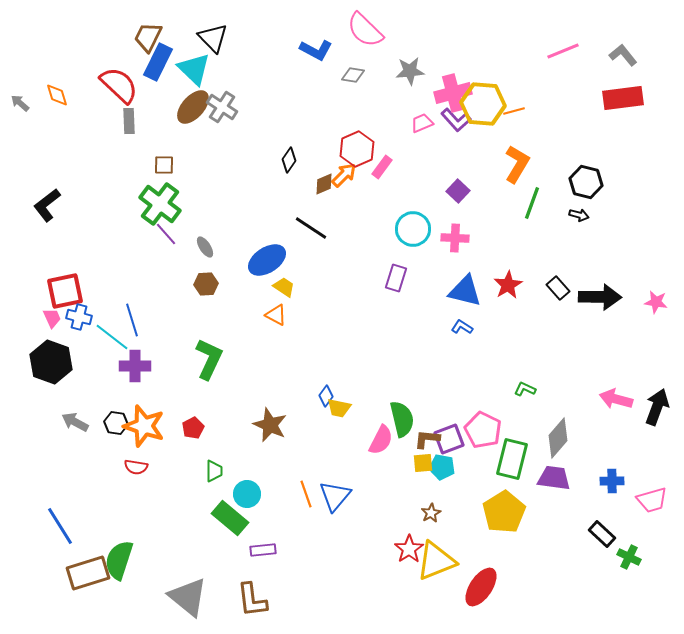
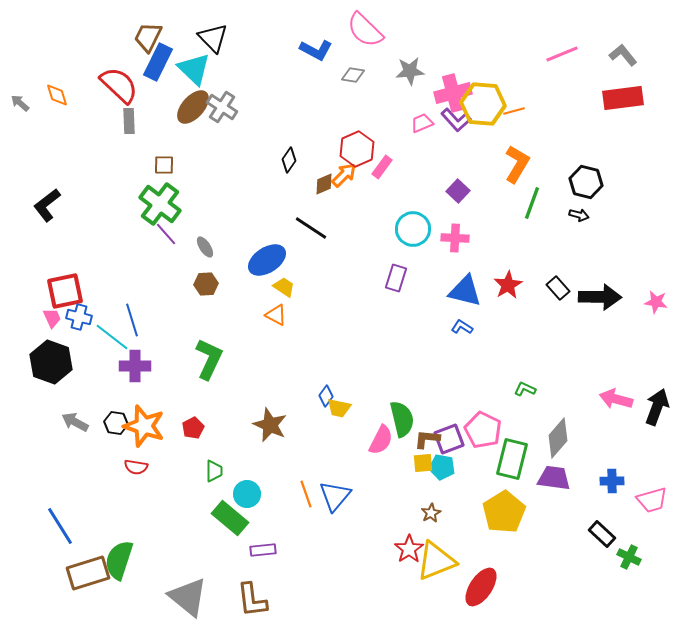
pink line at (563, 51): moved 1 px left, 3 px down
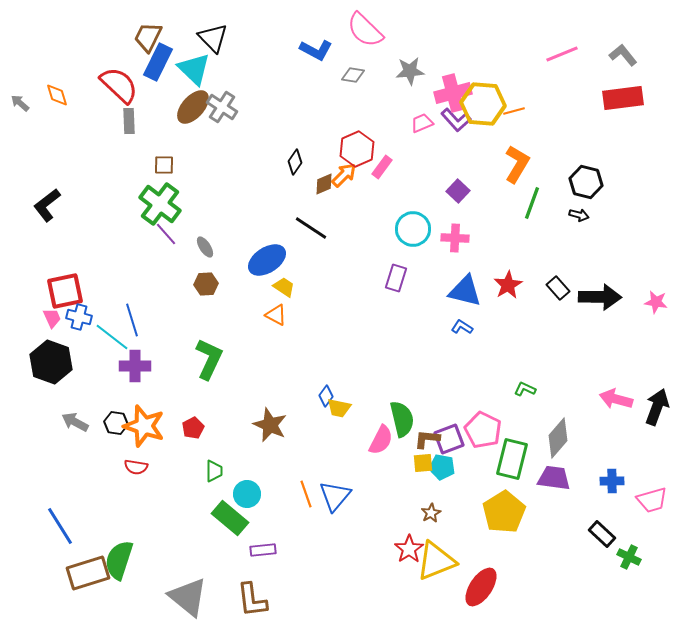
black diamond at (289, 160): moved 6 px right, 2 px down
